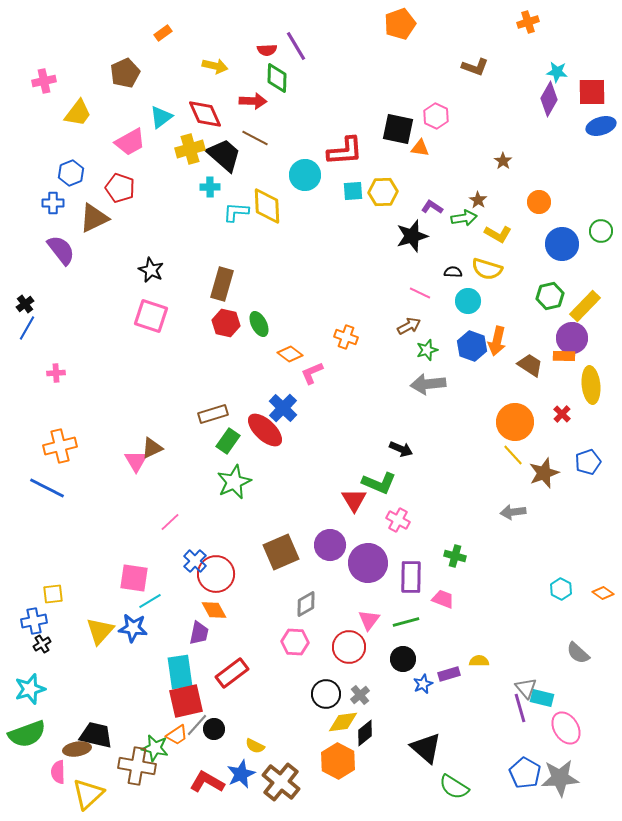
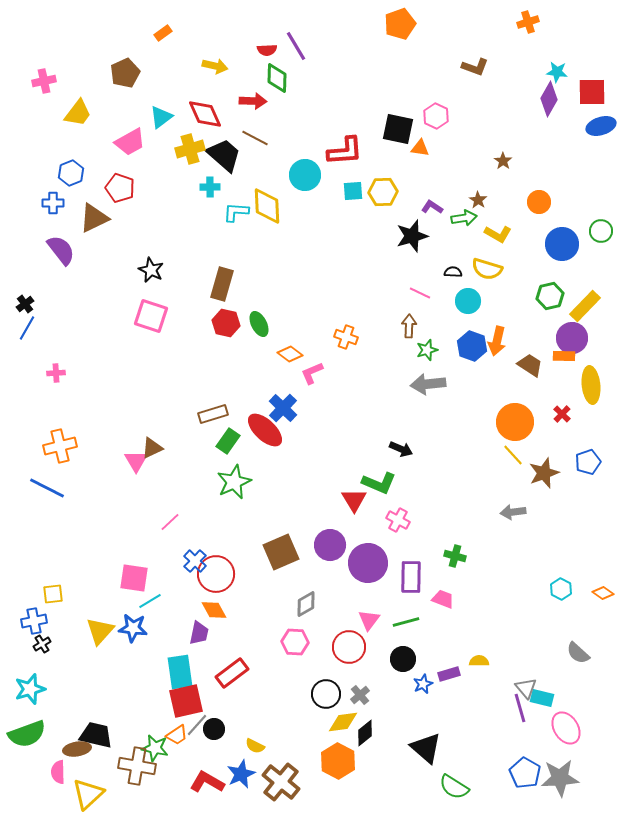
brown arrow at (409, 326): rotated 60 degrees counterclockwise
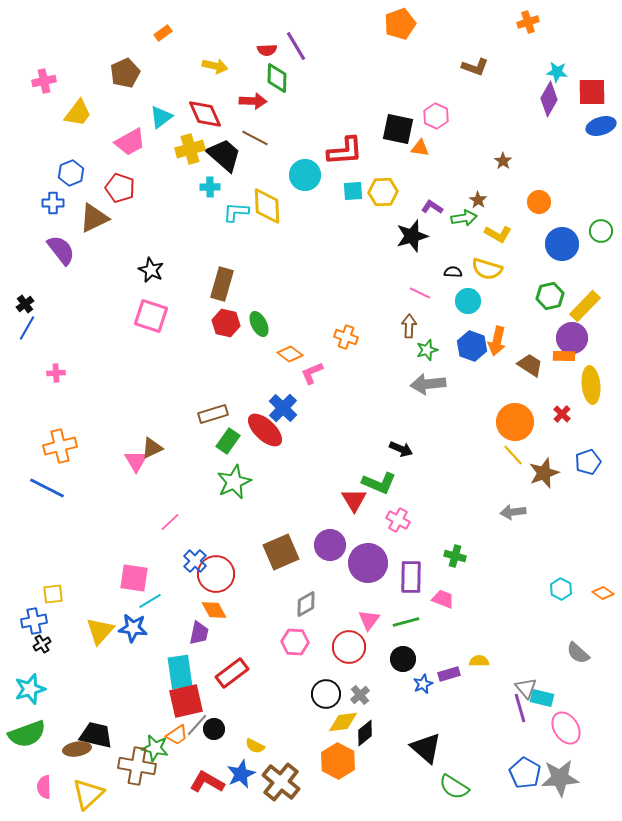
pink semicircle at (58, 772): moved 14 px left, 15 px down
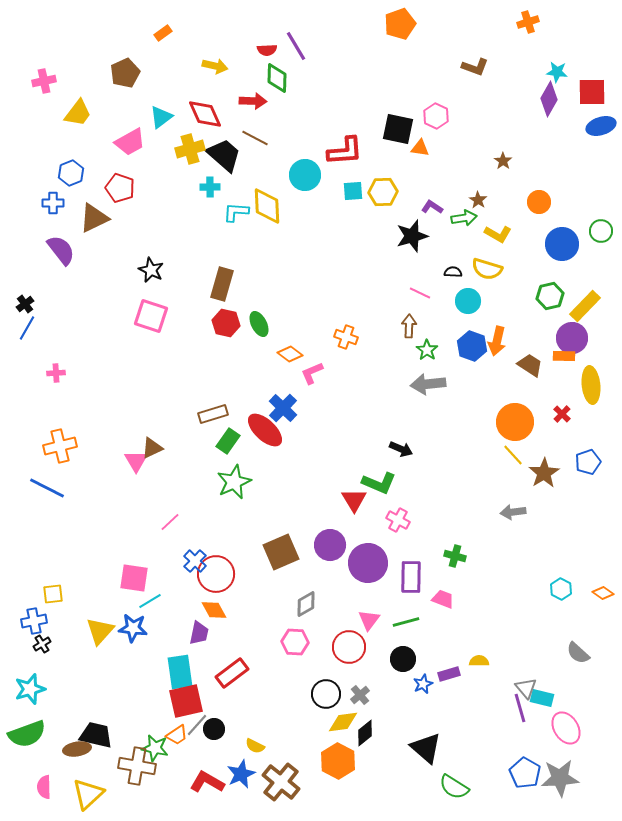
green star at (427, 350): rotated 20 degrees counterclockwise
brown star at (544, 473): rotated 12 degrees counterclockwise
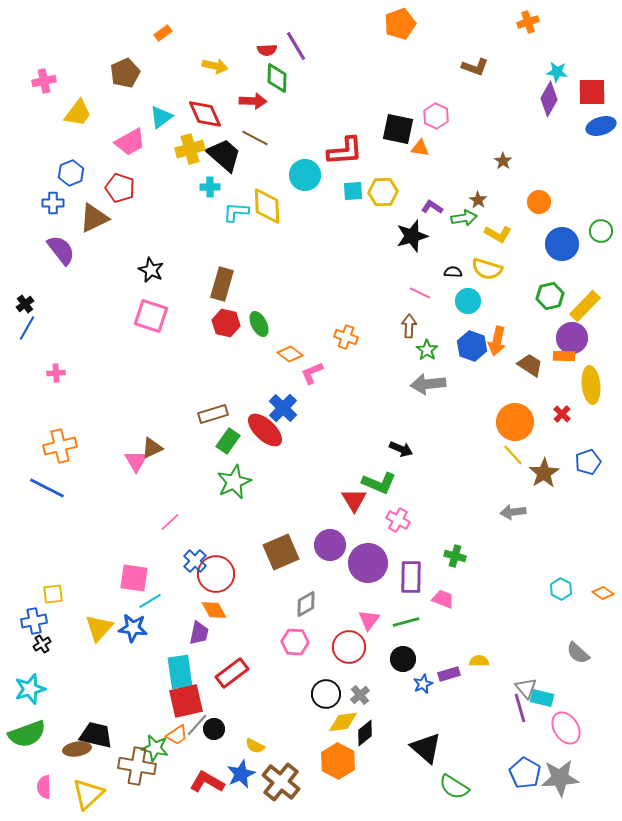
yellow triangle at (100, 631): moved 1 px left, 3 px up
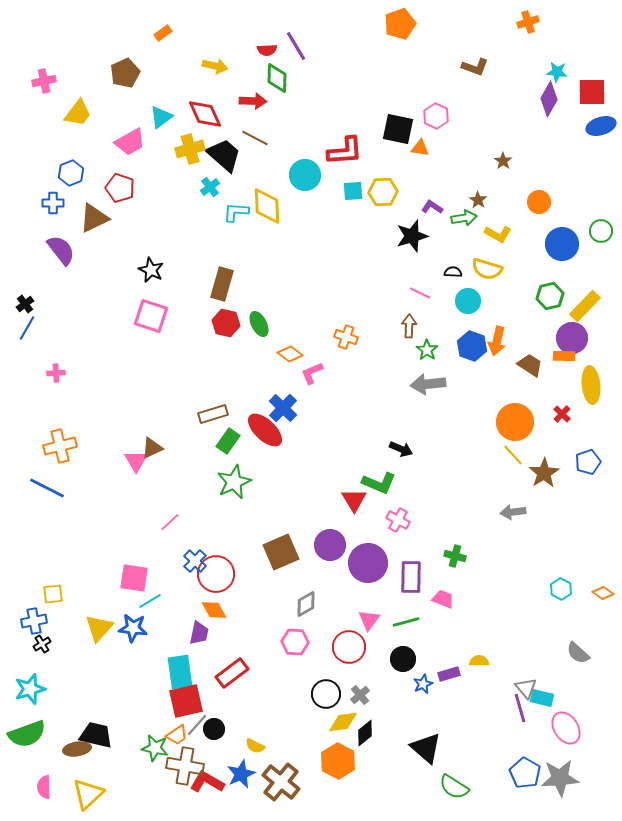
cyan cross at (210, 187): rotated 36 degrees counterclockwise
brown cross at (137, 766): moved 48 px right
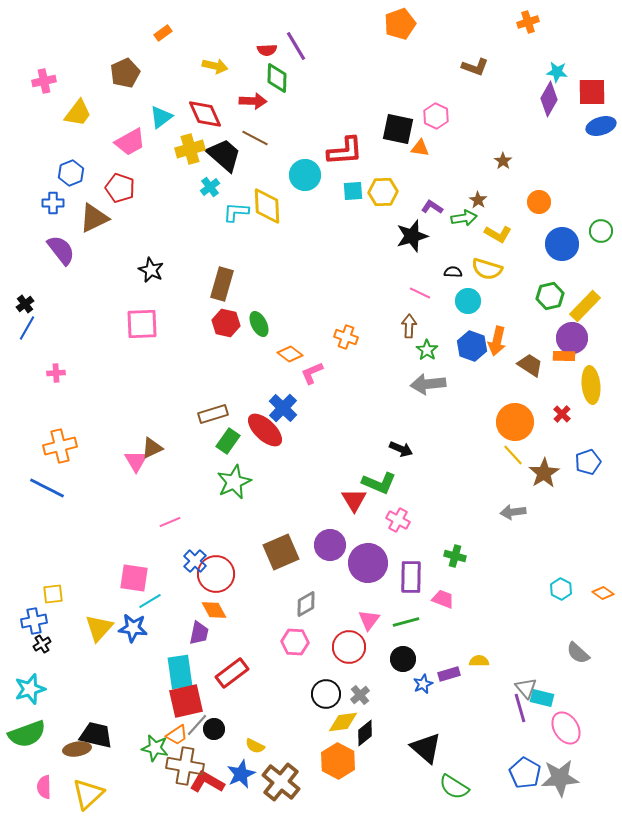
pink square at (151, 316): moved 9 px left, 8 px down; rotated 20 degrees counterclockwise
pink line at (170, 522): rotated 20 degrees clockwise
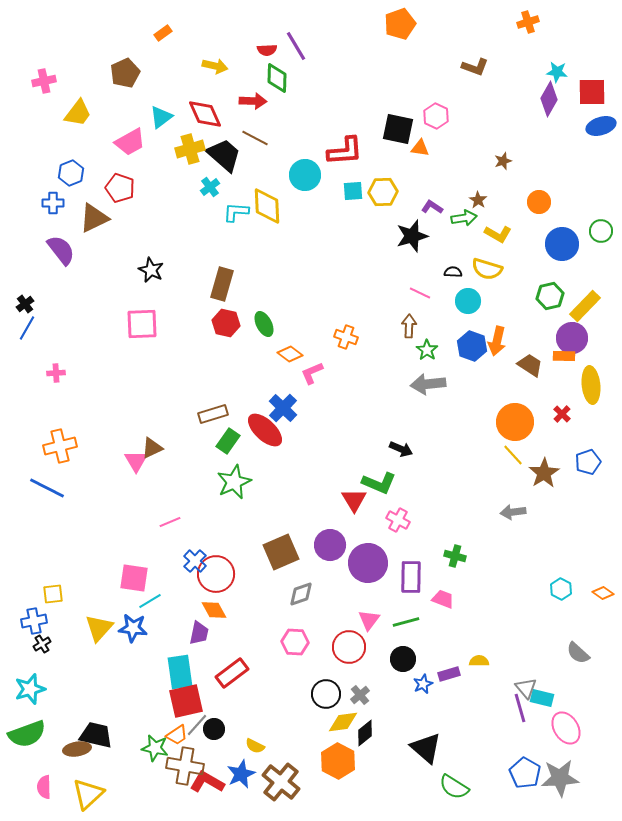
brown star at (503, 161): rotated 18 degrees clockwise
green ellipse at (259, 324): moved 5 px right
gray diamond at (306, 604): moved 5 px left, 10 px up; rotated 12 degrees clockwise
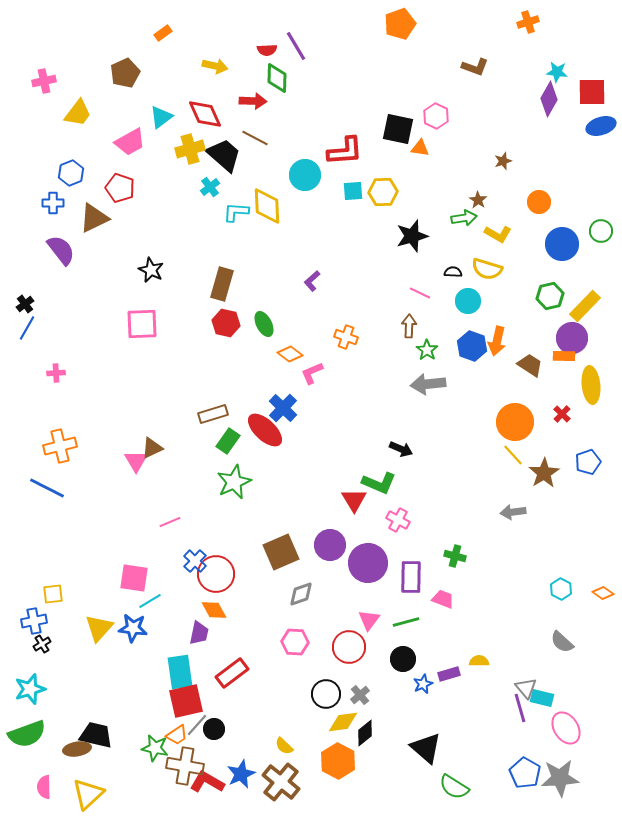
purple L-shape at (432, 207): moved 120 px left, 74 px down; rotated 75 degrees counterclockwise
gray semicircle at (578, 653): moved 16 px left, 11 px up
yellow semicircle at (255, 746): moved 29 px right; rotated 18 degrees clockwise
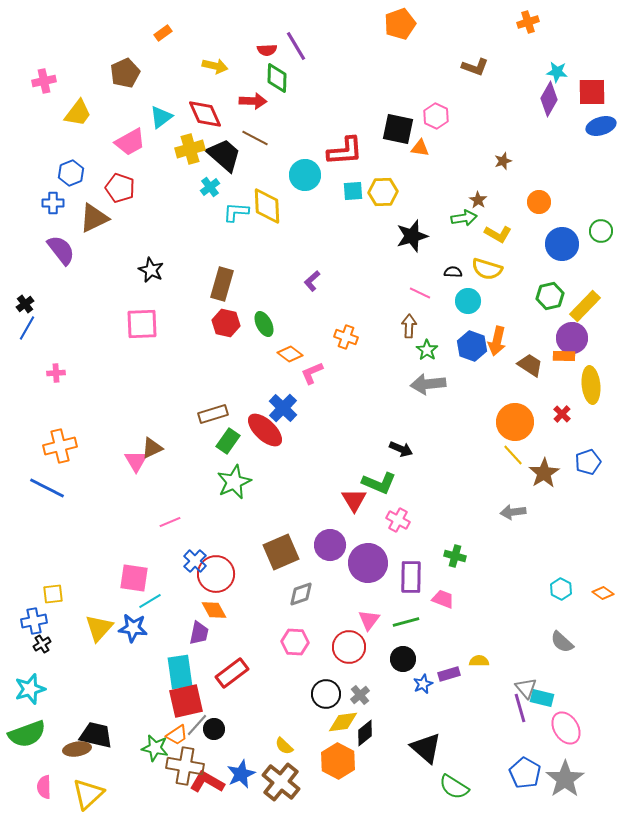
gray star at (560, 778): moved 5 px right, 1 px down; rotated 30 degrees counterclockwise
